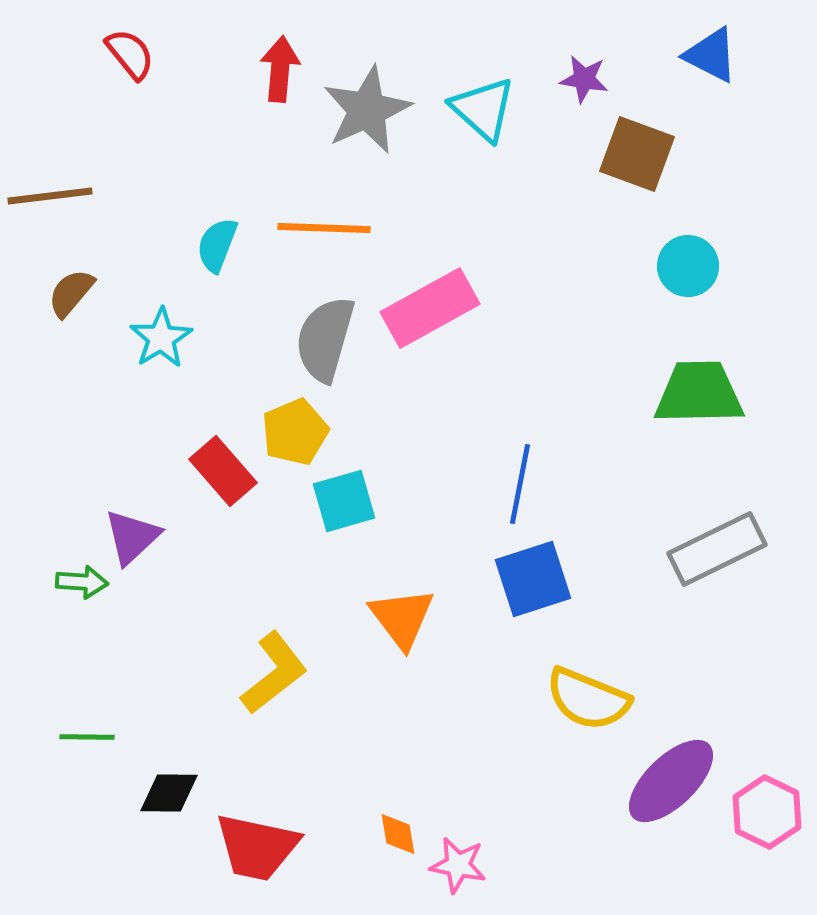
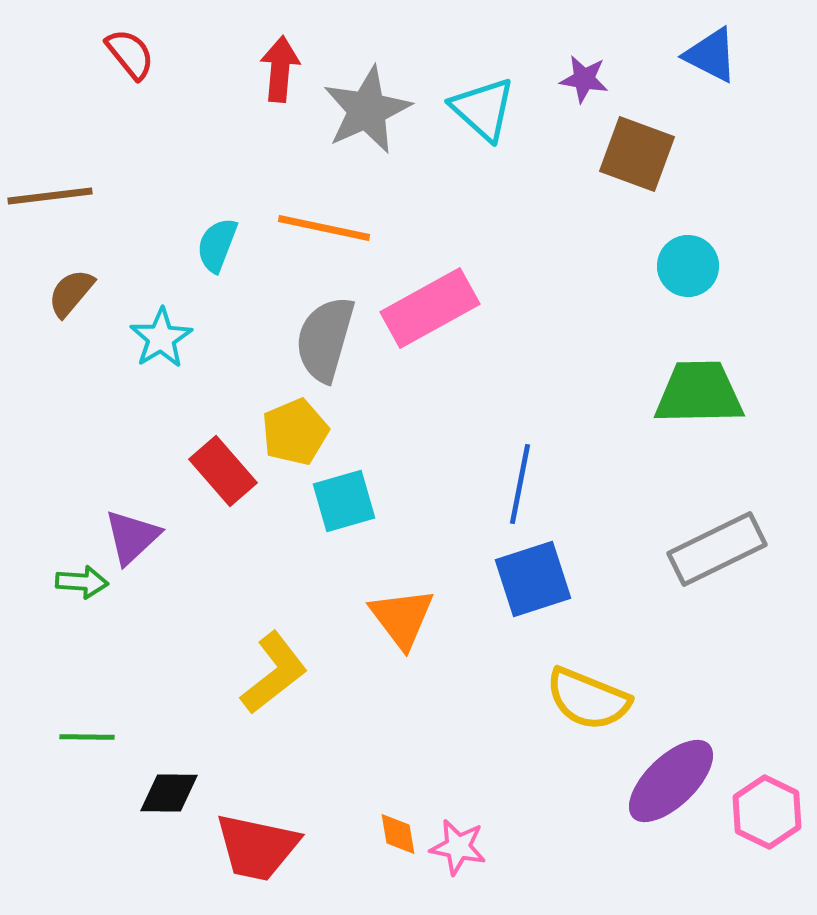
orange line: rotated 10 degrees clockwise
pink star: moved 18 px up
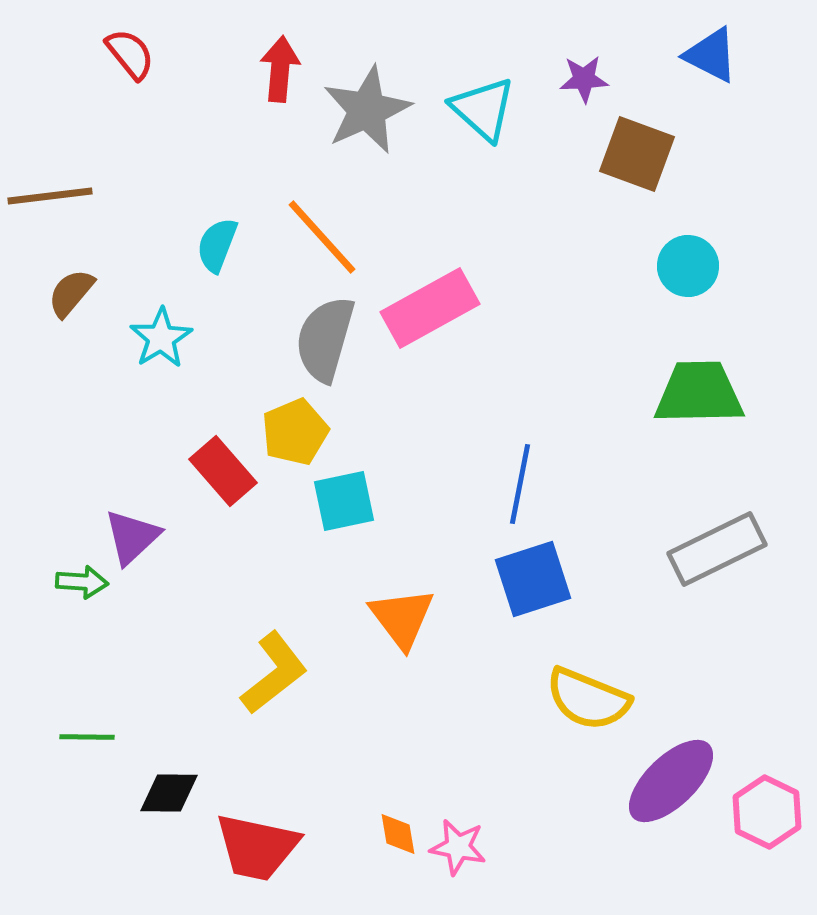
purple star: rotated 12 degrees counterclockwise
orange line: moved 2 px left, 9 px down; rotated 36 degrees clockwise
cyan square: rotated 4 degrees clockwise
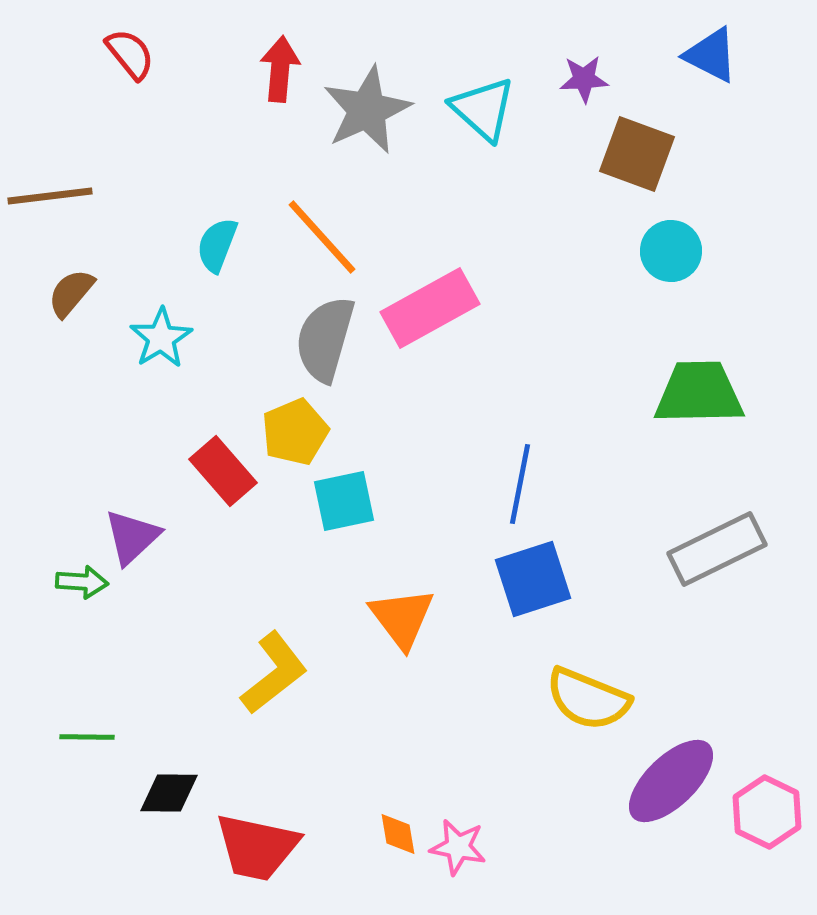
cyan circle: moved 17 px left, 15 px up
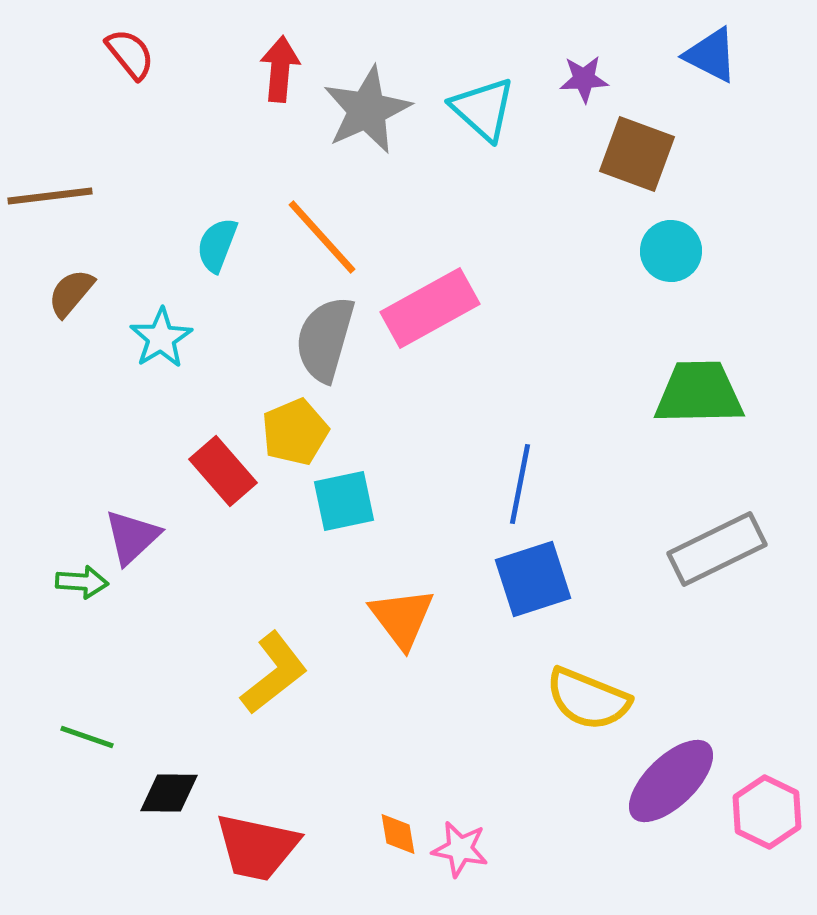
green line: rotated 18 degrees clockwise
pink star: moved 2 px right, 2 px down
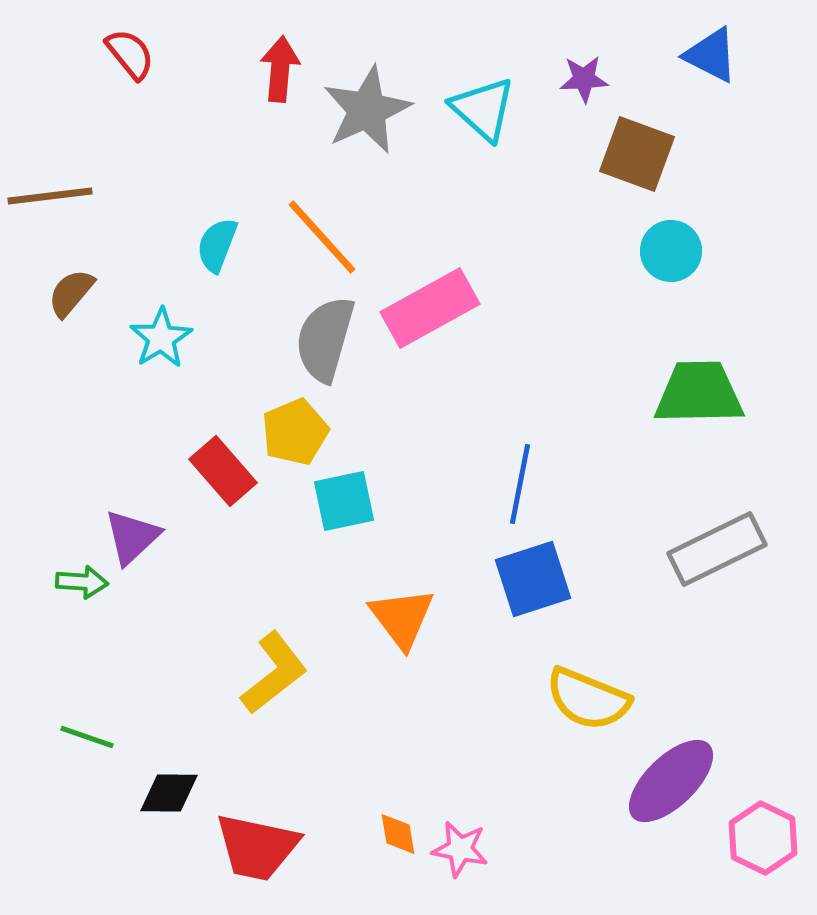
pink hexagon: moved 4 px left, 26 px down
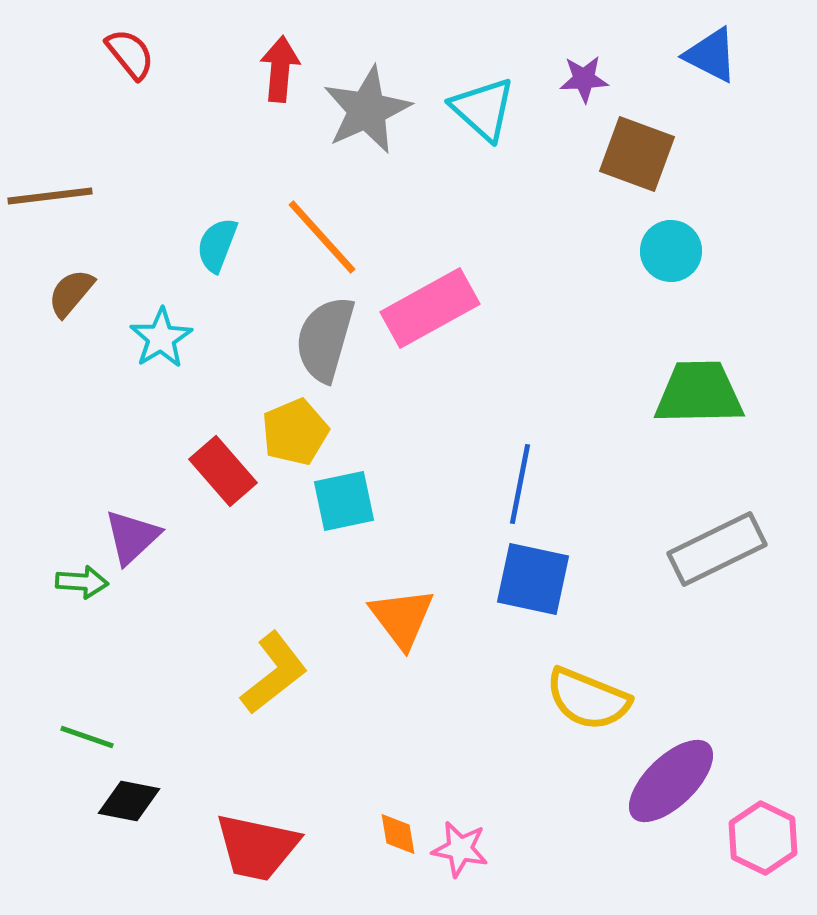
blue square: rotated 30 degrees clockwise
black diamond: moved 40 px left, 8 px down; rotated 10 degrees clockwise
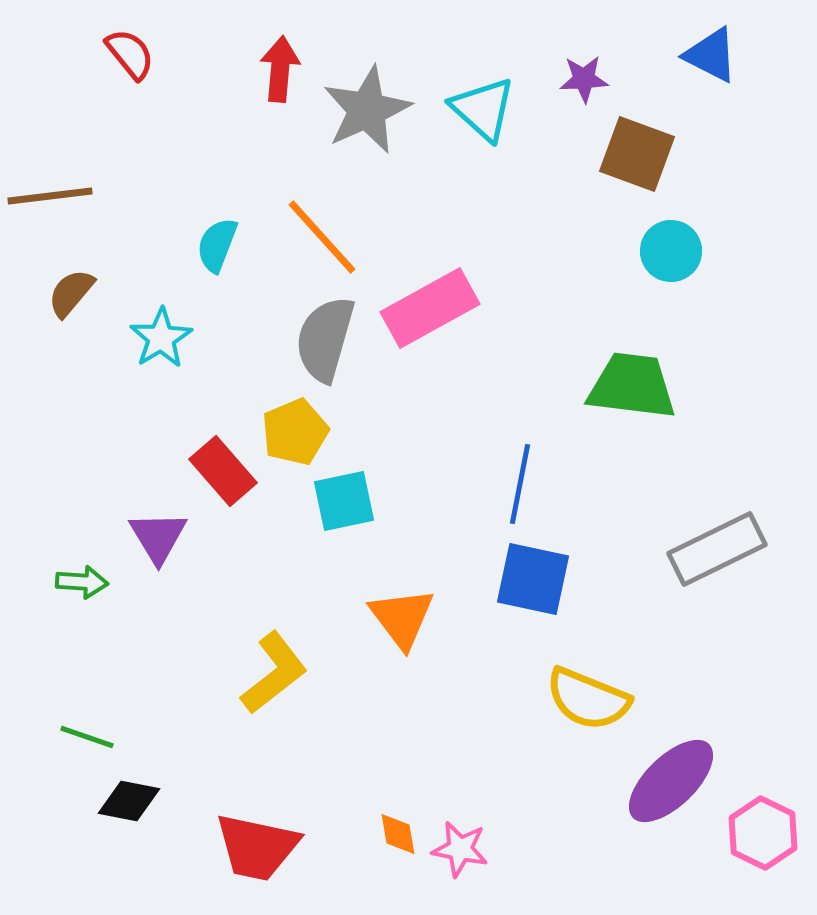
green trapezoid: moved 67 px left, 7 px up; rotated 8 degrees clockwise
purple triangle: moved 26 px right; rotated 18 degrees counterclockwise
pink hexagon: moved 5 px up
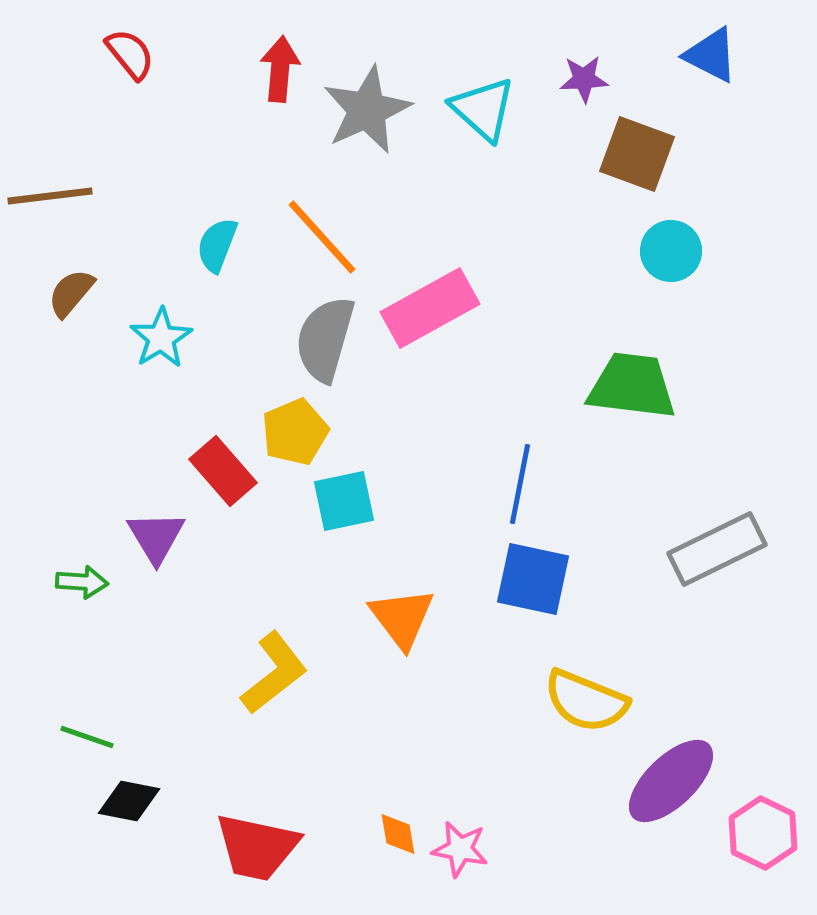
purple triangle: moved 2 px left
yellow semicircle: moved 2 px left, 2 px down
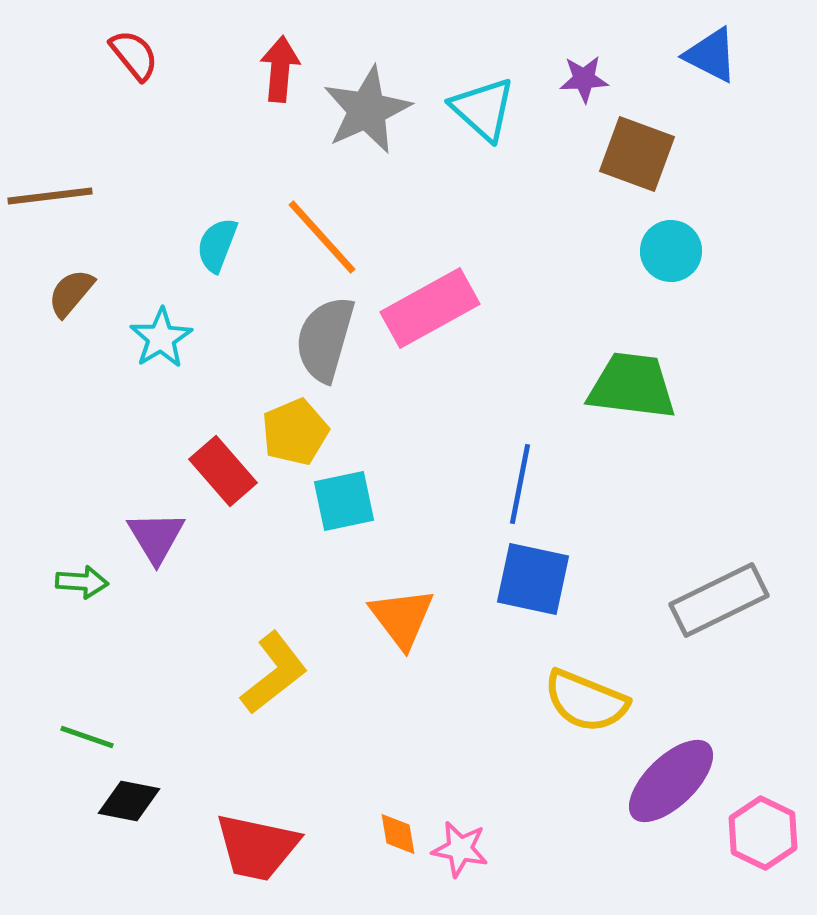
red semicircle: moved 4 px right, 1 px down
gray rectangle: moved 2 px right, 51 px down
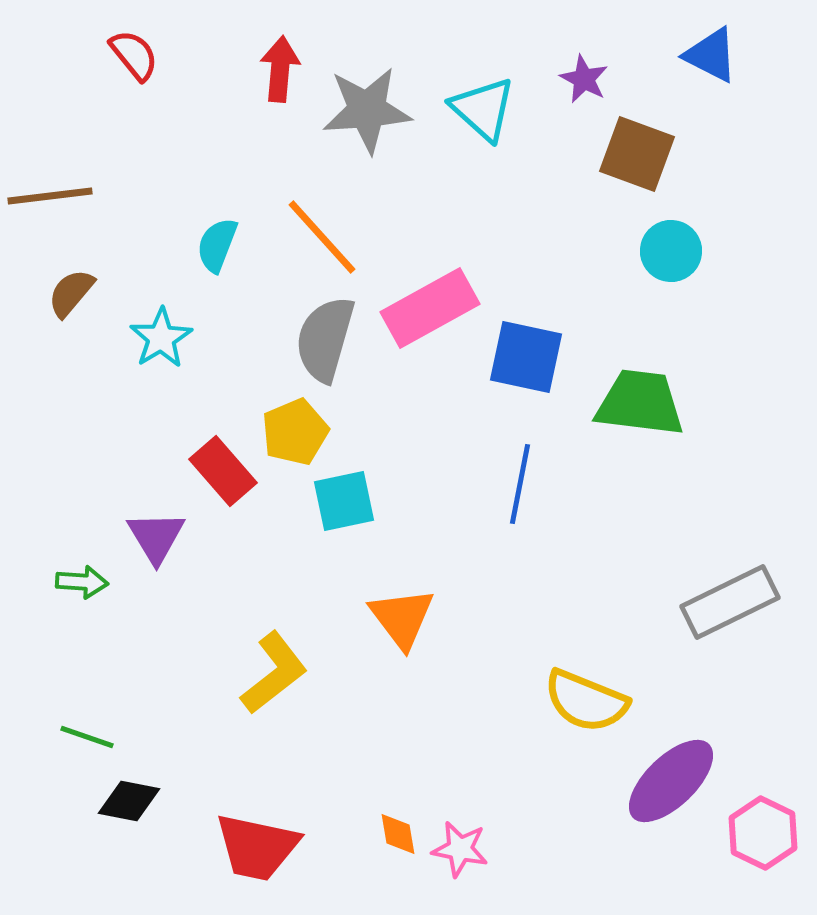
purple star: rotated 30 degrees clockwise
gray star: rotated 20 degrees clockwise
green trapezoid: moved 8 px right, 17 px down
blue square: moved 7 px left, 222 px up
gray rectangle: moved 11 px right, 2 px down
